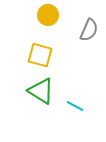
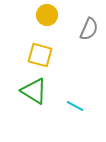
yellow circle: moved 1 px left
gray semicircle: moved 1 px up
green triangle: moved 7 px left
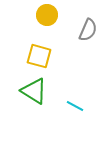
gray semicircle: moved 1 px left, 1 px down
yellow square: moved 1 px left, 1 px down
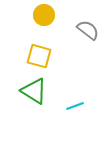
yellow circle: moved 3 px left
gray semicircle: rotated 75 degrees counterclockwise
cyan line: rotated 48 degrees counterclockwise
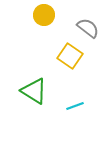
gray semicircle: moved 2 px up
yellow square: moved 31 px right; rotated 20 degrees clockwise
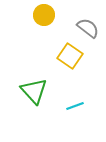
green triangle: rotated 16 degrees clockwise
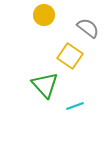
green triangle: moved 11 px right, 6 px up
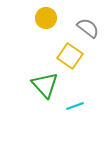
yellow circle: moved 2 px right, 3 px down
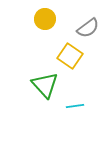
yellow circle: moved 1 px left, 1 px down
gray semicircle: rotated 105 degrees clockwise
cyan line: rotated 12 degrees clockwise
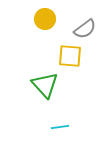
gray semicircle: moved 3 px left, 1 px down
yellow square: rotated 30 degrees counterclockwise
cyan line: moved 15 px left, 21 px down
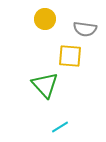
gray semicircle: rotated 45 degrees clockwise
cyan line: rotated 24 degrees counterclockwise
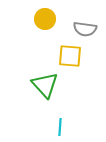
cyan line: rotated 54 degrees counterclockwise
